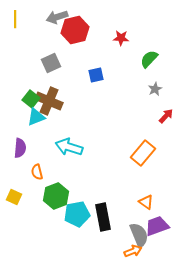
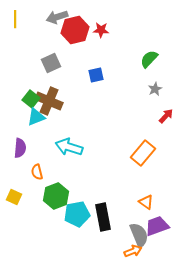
red star: moved 20 px left, 8 px up
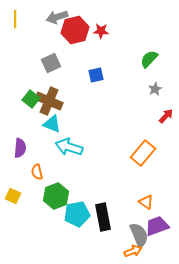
red star: moved 1 px down
cyan triangle: moved 16 px right, 7 px down; rotated 42 degrees clockwise
yellow square: moved 1 px left, 1 px up
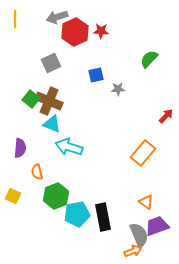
red hexagon: moved 2 px down; rotated 12 degrees counterclockwise
gray star: moved 37 px left; rotated 24 degrees clockwise
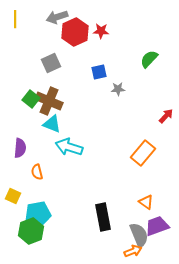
blue square: moved 3 px right, 3 px up
green hexagon: moved 25 px left, 35 px down
cyan pentagon: moved 39 px left
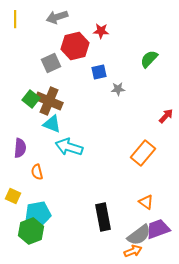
red hexagon: moved 14 px down; rotated 12 degrees clockwise
purple trapezoid: moved 1 px right, 3 px down
gray semicircle: rotated 75 degrees clockwise
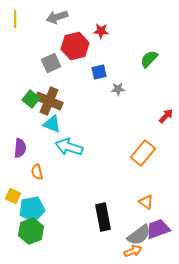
cyan pentagon: moved 6 px left, 5 px up
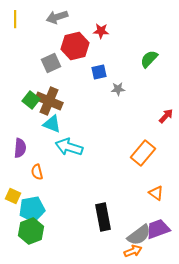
green square: moved 1 px down
orange triangle: moved 10 px right, 9 px up
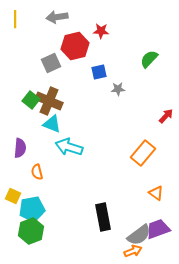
gray arrow: rotated 10 degrees clockwise
